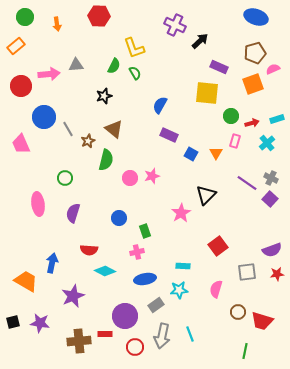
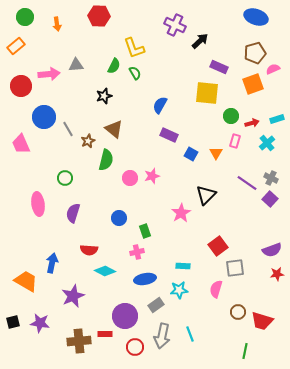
gray square at (247, 272): moved 12 px left, 4 px up
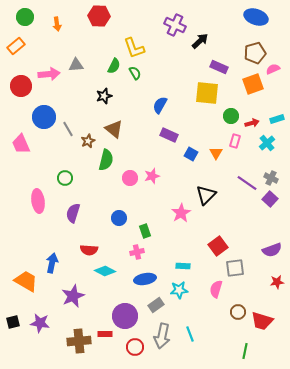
pink ellipse at (38, 204): moved 3 px up
red star at (277, 274): moved 8 px down
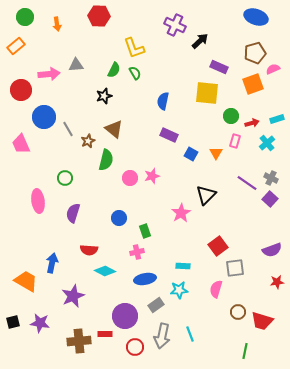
green semicircle at (114, 66): moved 4 px down
red circle at (21, 86): moved 4 px down
blue semicircle at (160, 105): moved 3 px right, 4 px up; rotated 18 degrees counterclockwise
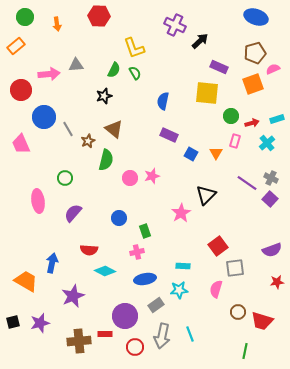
purple semicircle at (73, 213): rotated 24 degrees clockwise
purple star at (40, 323): rotated 24 degrees counterclockwise
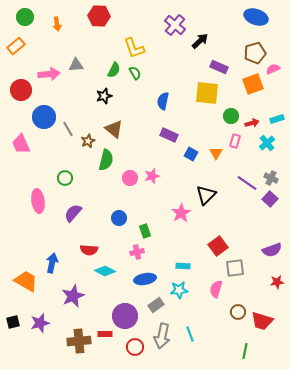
purple cross at (175, 25): rotated 15 degrees clockwise
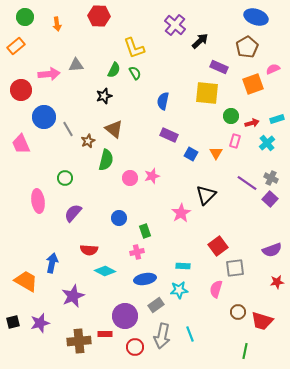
brown pentagon at (255, 53): moved 8 px left, 6 px up; rotated 15 degrees counterclockwise
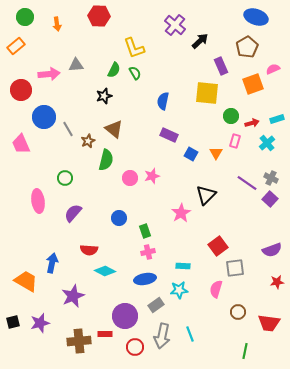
purple rectangle at (219, 67): moved 2 px right, 1 px up; rotated 42 degrees clockwise
pink cross at (137, 252): moved 11 px right
red trapezoid at (262, 321): moved 7 px right, 2 px down; rotated 10 degrees counterclockwise
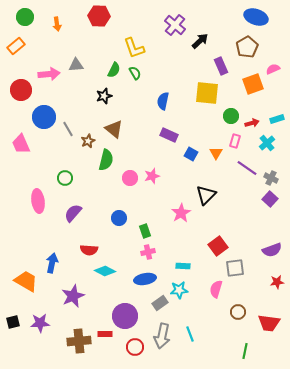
purple line at (247, 183): moved 15 px up
gray rectangle at (156, 305): moved 4 px right, 2 px up
purple star at (40, 323): rotated 12 degrees clockwise
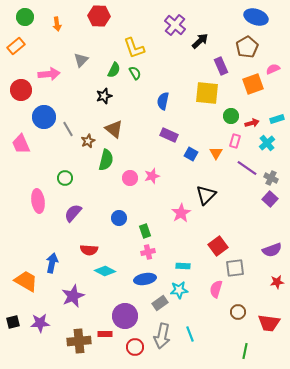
gray triangle at (76, 65): moved 5 px right, 5 px up; rotated 42 degrees counterclockwise
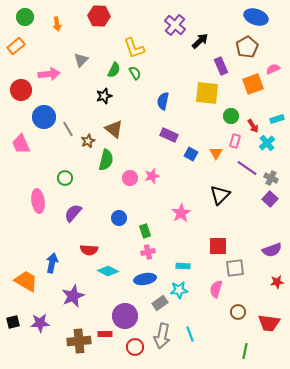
red arrow at (252, 123): moved 1 px right, 3 px down; rotated 72 degrees clockwise
black triangle at (206, 195): moved 14 px right
red square at (218, 246): rotated 36 degrees clockwise
cyan diamond at (105, 271): moved 3 px right
